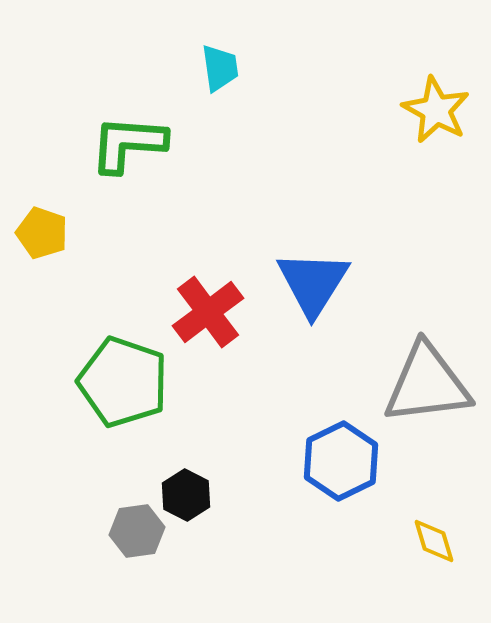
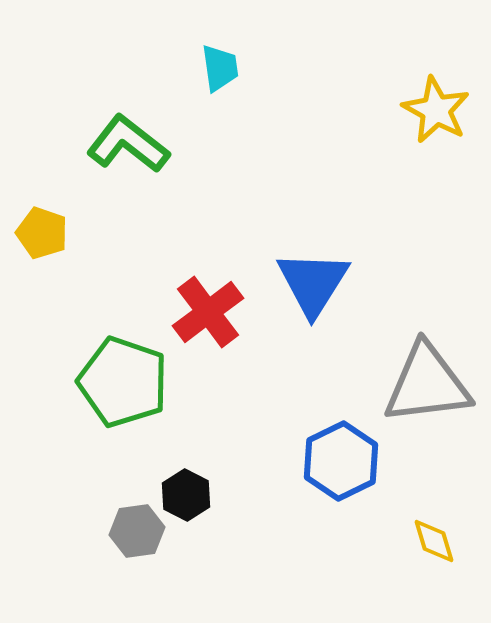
green L-shape: rotated 34 degrees clockwise
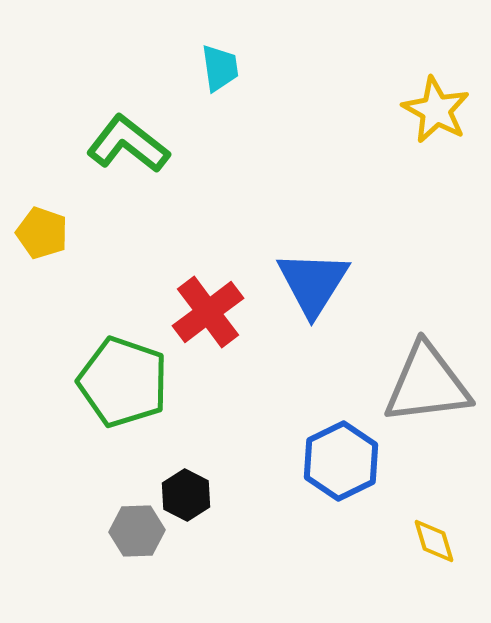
gray hexagon: rotated 6 degrees clockwise
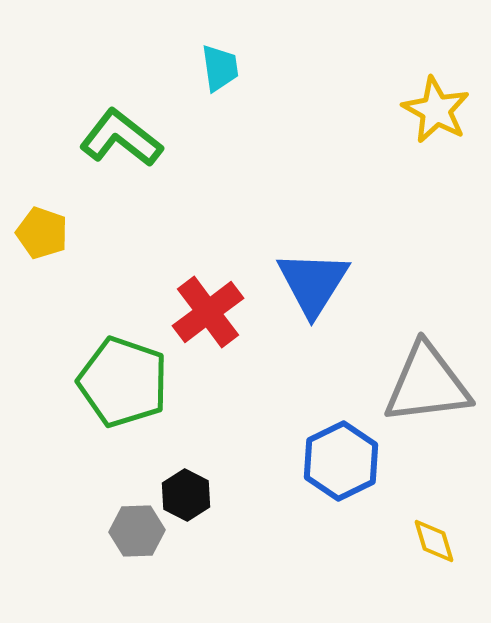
green L-shape: moved 7 px left, 6 px up
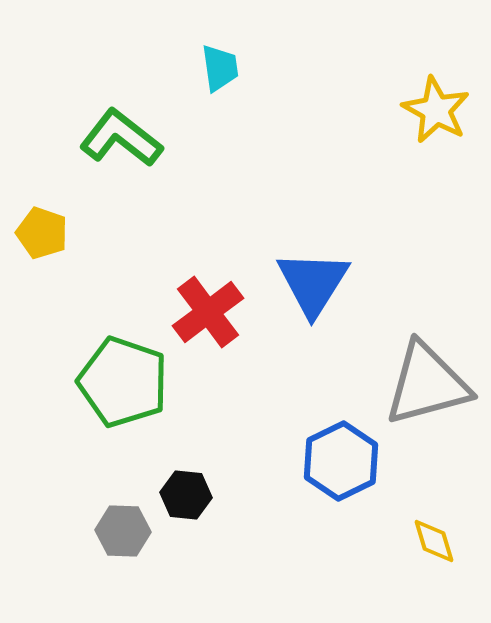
gray triangle: rotated 8 degrees counterclockwise
black hexagon: rotated 21 degrees counterclockwise
gray hexagon: moved 14 px left; rotated 4 degrees clockwise
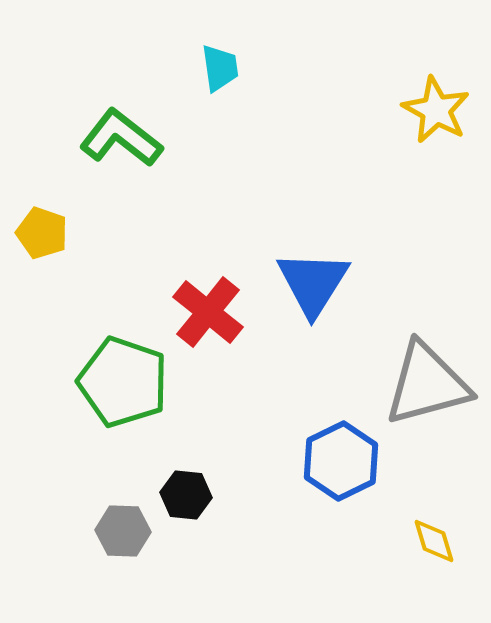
red cross: rotated 14 degrees counterclockwise
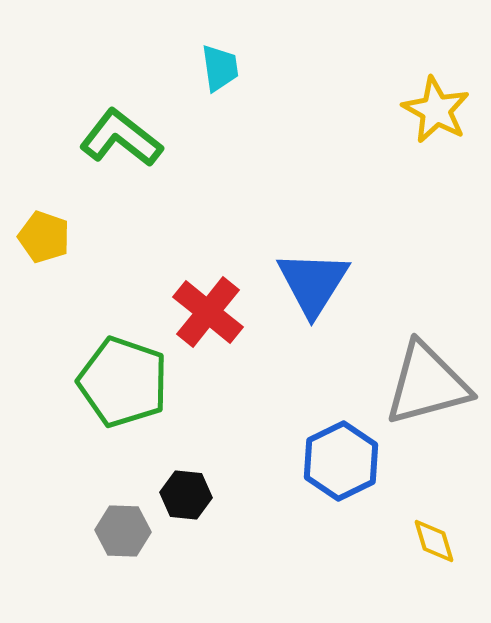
yellow pentagon: moved 2 px right, 4 px down
